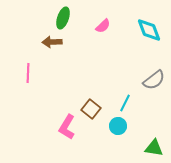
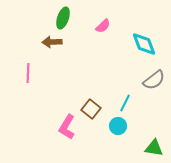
cyan diamond: moved 5 px left, 14 px down
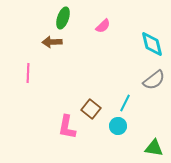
cyan diamond: moved 8 px right; rotated 8 degrees clockwise
pink L-shape: rotated 20 degrees counterclockwise
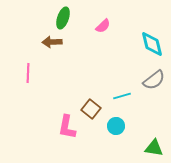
cyan line: moved 3 px left, 7 px up; rotated 48 degrees clockwise
cyan circle: moved 2 px left
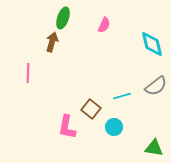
pink semicircle: moved 1 px right, 1 px up; rotated 21 degrees counterclockwise
brown arrow: rotated 108 degrees clockwise
gray semicircle: moved 2 px right, 6 px down
cyan circle: moved 2 px left, 1 px down
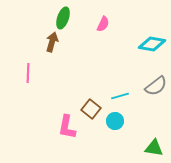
pink semicircle: moved 1 px left, 1 px up
cyan diamond: rotated 68 degrees counterclockwise
cyan line: moved 2 px left
cyan circle: moved 1 px right, 6 px up
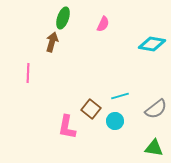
gray semicircle: moved 23 px down
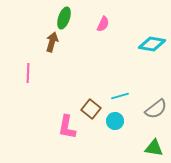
green ellipse: moved 1 px right
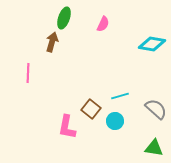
gray semicircle: rotated 100 degrees counterclockwise
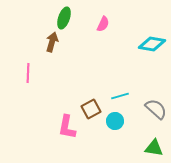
brown square: rotated 24 degrees clockwise
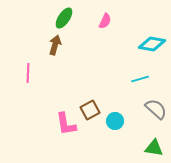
green ellipse: rotated 15 degrees clockwise
pink semicircle: moved 2 px right, 3 px up
brown arrow: moved 3 px right, 3 px down
cyan line: moved 20 px right, 17 px up
brown square: moved 1 px left, 1 px down
pink L-shape: moved 1 px left, 3 px up; rotated 20 degrees counterclockwise
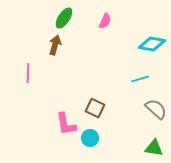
brown square: moved 5 px right, 2 px up; rotated 36 degrees counterclockwise
cyan circle: moved 25 px left, 17 px down
